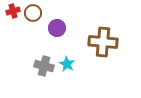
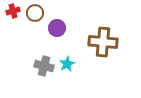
brown circle: moved 2 px right
cyan star: rotated 14 degrees clockwise
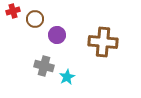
brown circle: moved 6 px down
purple circle: moved 7 px down
cyan star: moved 13 px down
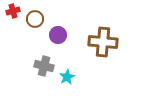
purple circle: moved 1 px right
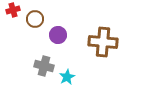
red cross: moved 1 px up
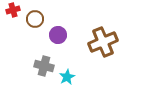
brown cross: rotated 28 degrees counterclockwise
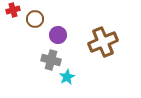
gray cross: moved 7 px right, 6 px up
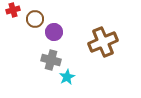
purple circle: moved 4 px left, 3 px up
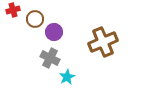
gray cross: moved 1 px left, 2 px up; rotated 12 degrees clockwise
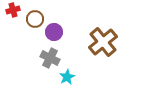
brown cross: rotated 16 degrees counterclockwise
